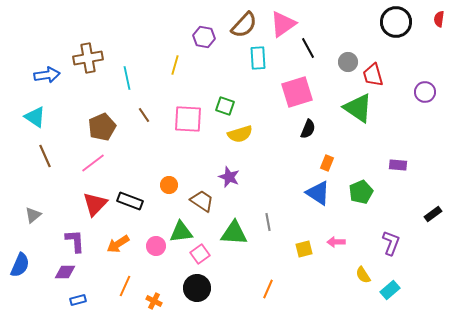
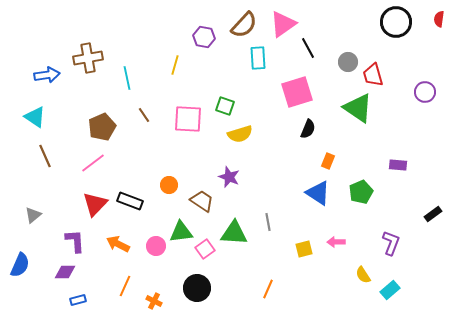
orange rectangle at (327, 163): moved 1 px right, 2 px up
orange arrow at (118, 244): rotated 60 degrees clockwise
pink square at (200, 254): moved 5 px right, 5 px up
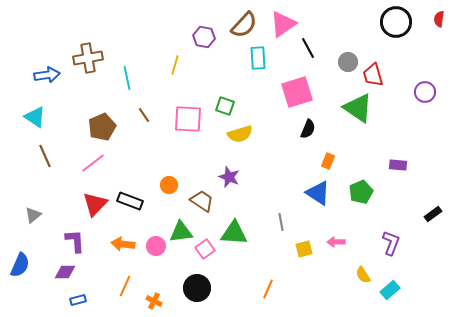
gray line at (268, 222): moved 13 px right
orange arrow at (118, 244): moved 5 px right; rotated 20 degrees counterclockwise
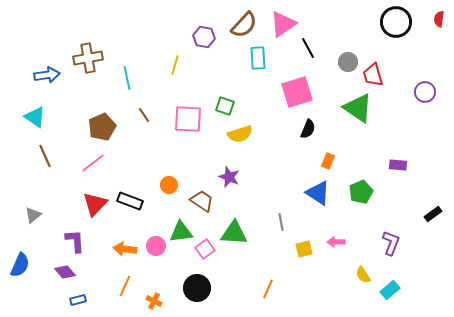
orange arrow at (123, 244): moved 2 px right, 5 px down
purple diamond at (65, 272): rotated 50 degrees clockwise
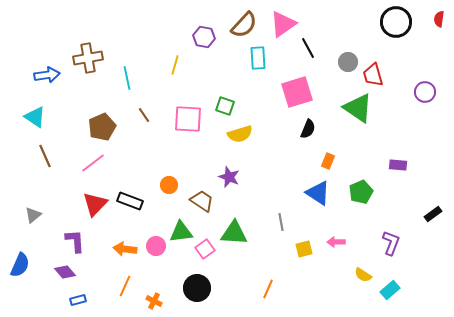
yellow semicircle at (363, 275): rotated 24 degrees counterclockwise
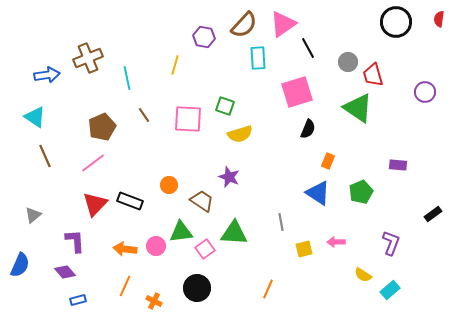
brown cross at (88, 58): rotated 12 degrees counterclockwise
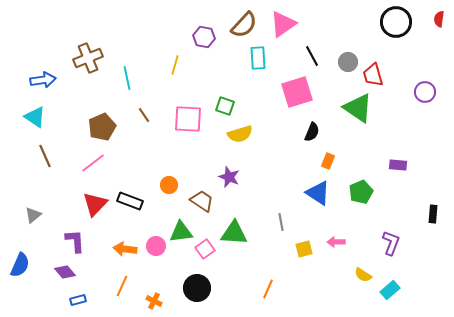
black line at (308, 48): moved 4 px right, 8 px down
blue arrow at (47, 75): moved 4 px left, 5 px down
black semicircle at (308, 129): moved 4 px right, 3 px down
black rectangle at (433, 214): rotated 48 degrees counterclockwise
orange line at (125, 286): moved 3 px left
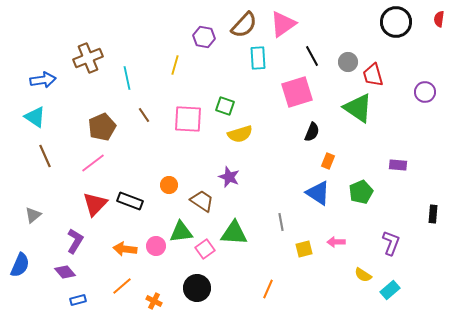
purple L-shape at (75, 241): rotated 35 degrees clockwise
orange line at (122, 286): rotated 25 degrees clockwise
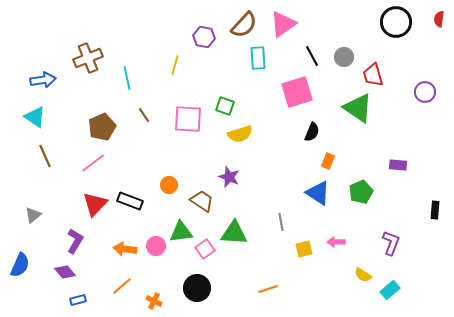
gray circle at (348, 62): moved 4 px left, 5 px up
black rectangle at (433, 214): moved 2 px right, 4 px up
orange line at (268, 289): rotated 48 degrees clockwise
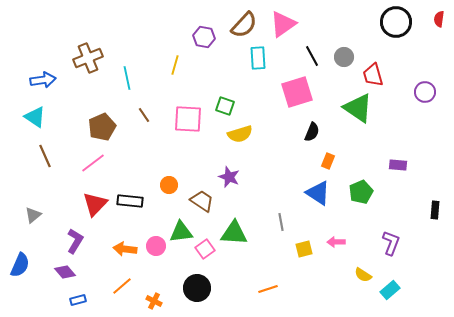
black rectangle at (130, 201): rotated 15 degrees counterclockwise
